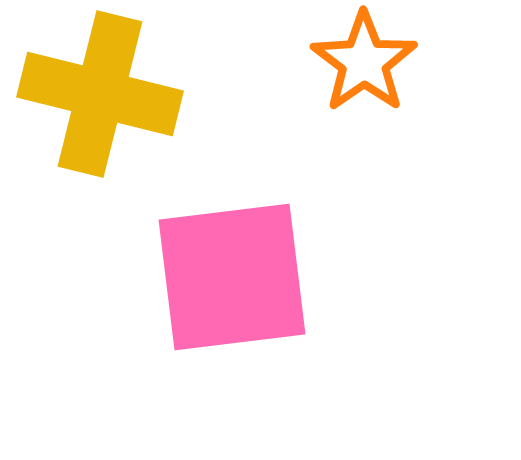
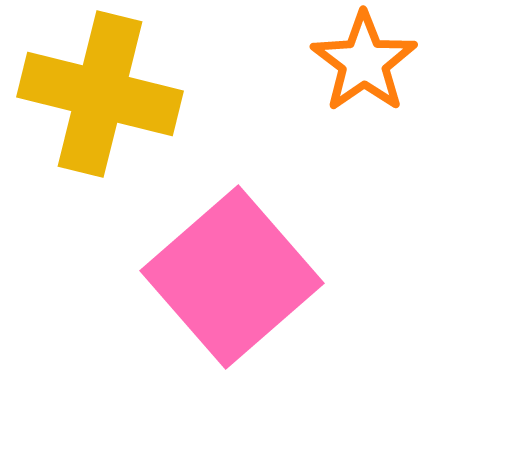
pink square: rotated 34 degrees counterclockwise
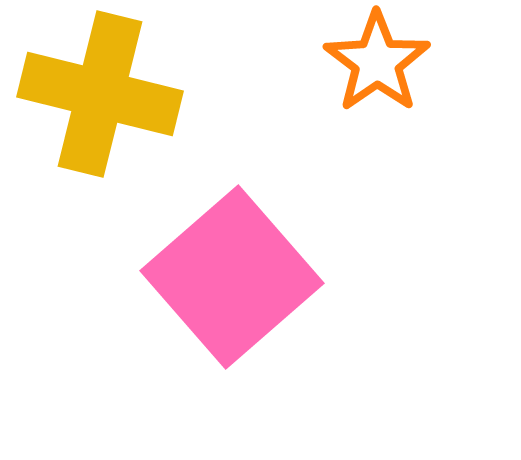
orange star: moved 13 px right
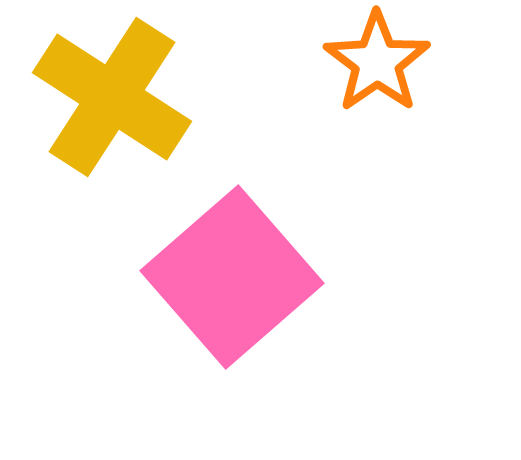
yellow cross: moved 12 px right, 3 px down; rotated 19 degrees clockwise
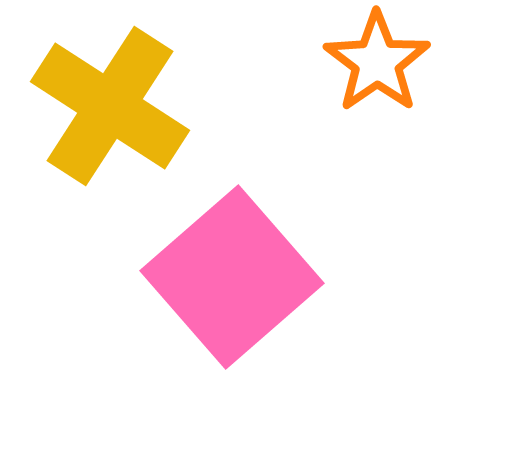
yellow cross: moved 2 px left, 9 px down
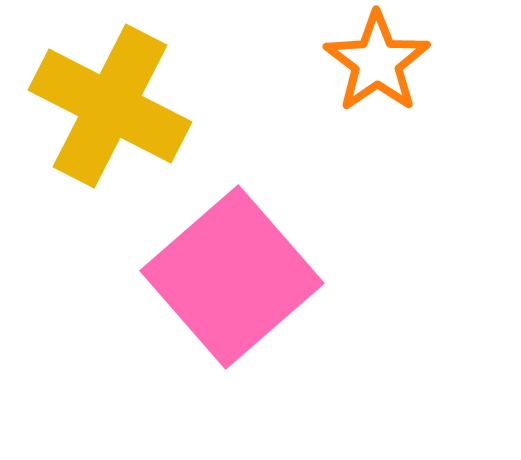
yellow cross: rotated 6 degrees counterclockwise
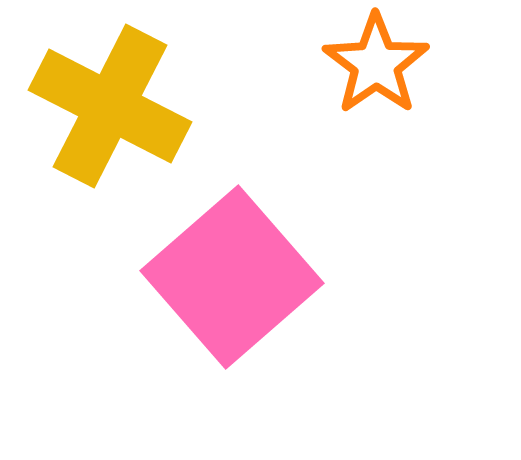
orange star: moved 1 px left, 2 px down
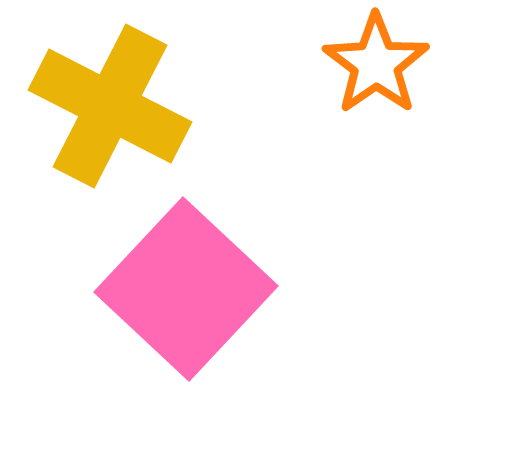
pink square: moved 46 px left, 12 px down; rotated 6 degrees counterclockwise
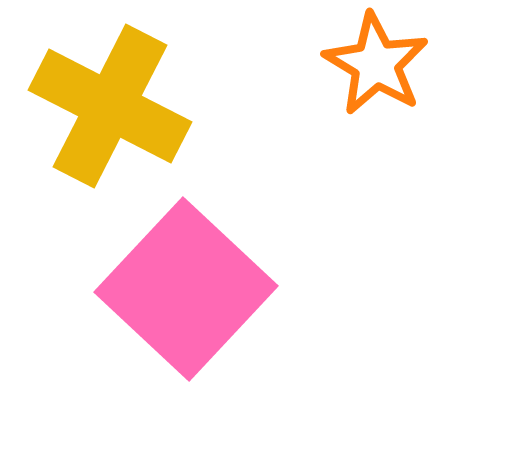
orange star: rotated 6 degrees counterclockwise
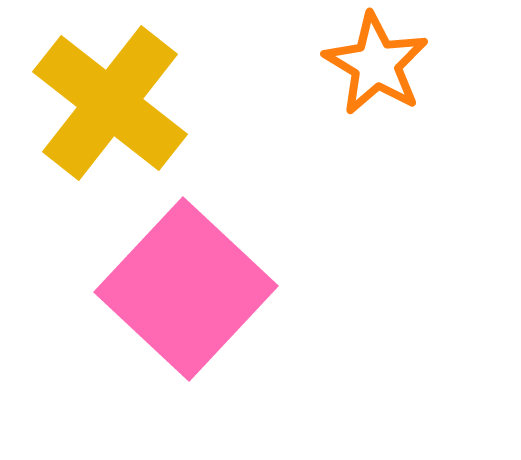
yellow cross: moved 3 px up; rotated 11 degrees clockwise
